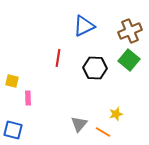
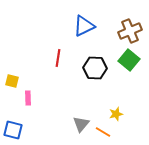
gray triangle: moved 2 px right
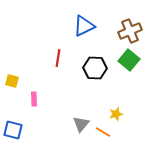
pink rectangle: moved 6 px right, 1 px down
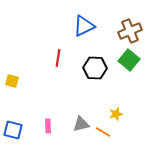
pink rectangle: moved 14 px right, 27 px down
gray triangle: rotated 36 degrees clockwise
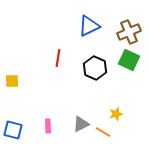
blue triangle: moved 5 px right
brown cross: moved 1 px left, 1 px down
green square: rotated 15 degrees counterclockwise
black hexagon: rotated 20 degrees clockwise
yellow square: rotated 16 degrees counterclockwise
gray triangle: rotated 12 degrees counterclockwise
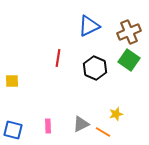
green square: rotated 10 degrees clockwise
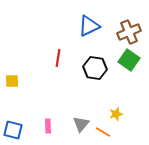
black hexagon: rotated 15 degrees counterclockwise
gray triangle: rotated 24 degrees counterclockwise
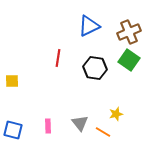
gray triangle: moved 1 px left, 1 px up; rotated 18 degrees counterclockwise
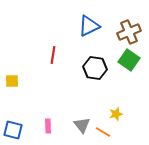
red line: moved 5 px left, 3 px up
gray triangle: moved 2 px right, 2 px down
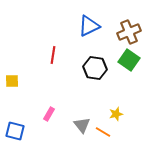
pink rectangle: moved 1 px right, 12 px up; rotated 32 degrees clockwise
blue square: moved 2 px right, 1 px down
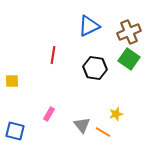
green square: moved 1 px up
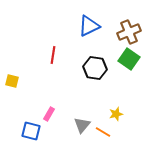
yellow square: rotated 16 degrees clockwise
gray triangle: rotated 18 degrees clockwise
blue square: moved 16 px right
